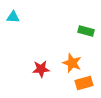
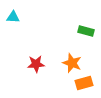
red star: moved 5 px left, 5 px up
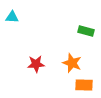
cyan triangle: moved 1 px left
orange rectangle: moved 2 px down; rotated 18 degrees clockwise
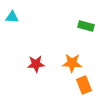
green rectangle: moved 5 px up
orange star: rotated 18 degrees counterclockwise
orange rectangle: rotated 66 degrees clockwise
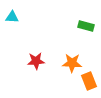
red star: moved 3 px up
orange rectangle: moved 5 px right, 4 px up
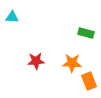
green rectangle: moved 7 px down
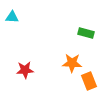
red star: moved 11 px left, 9 px down
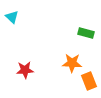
cyan triangle: rotated 40 degrees clockwise
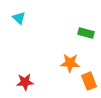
cyan triangle: moved 7 px right, 1 px down
orange star: moved 2 px left
red star: moved 12 px down
